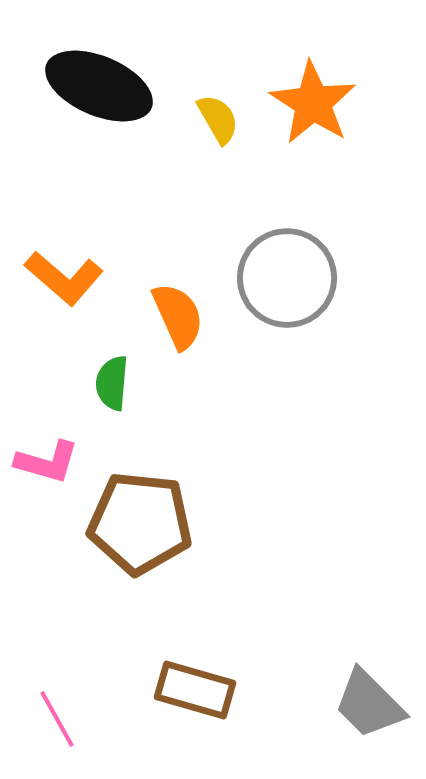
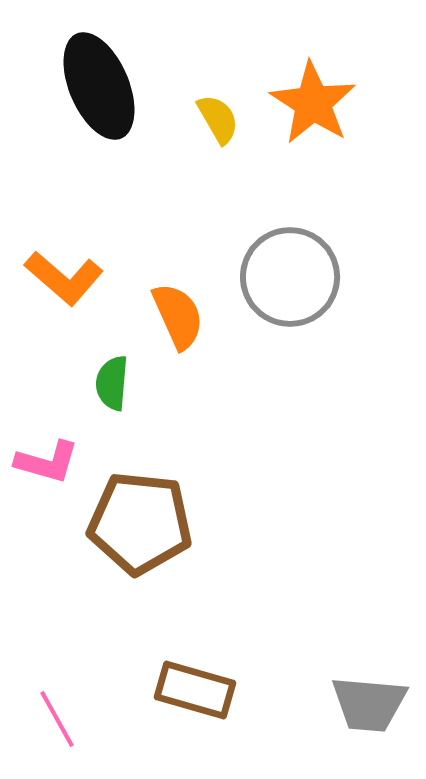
black ellipse: rotated 44 degrees clockwise
gray circle: moved 3 px right, 1 px up
gray trapezoid: rotated 40 degrees counterclockwise
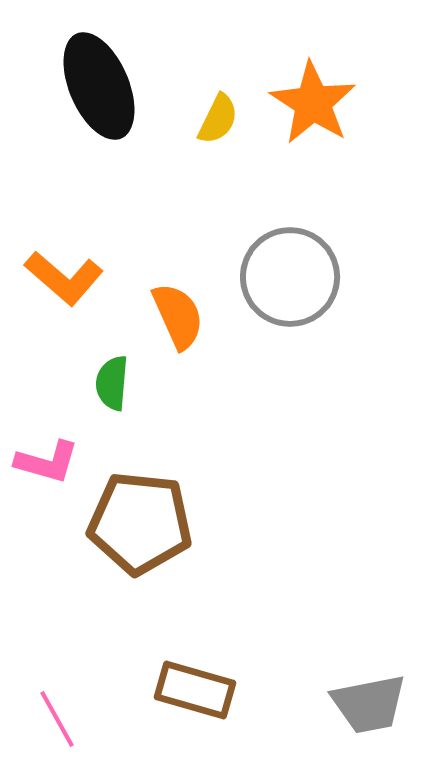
yellow semicircle: rotated 56 degrees clockwise
gray trapezoid: rotated 16 degrees counterclockwise
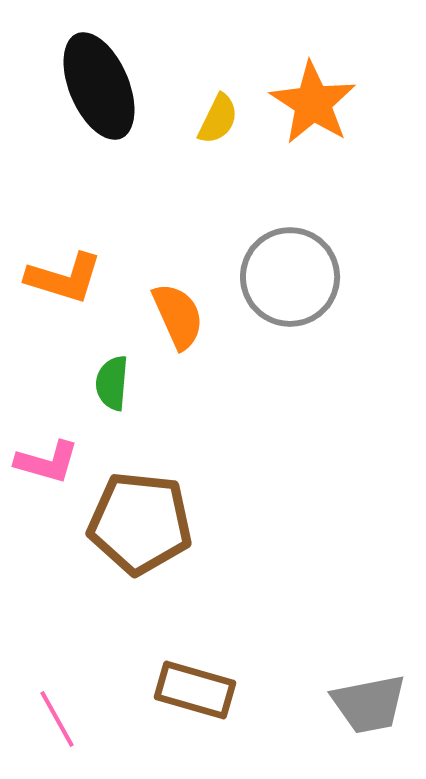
orange L-shape: rotated 24 degrees counterclockwise
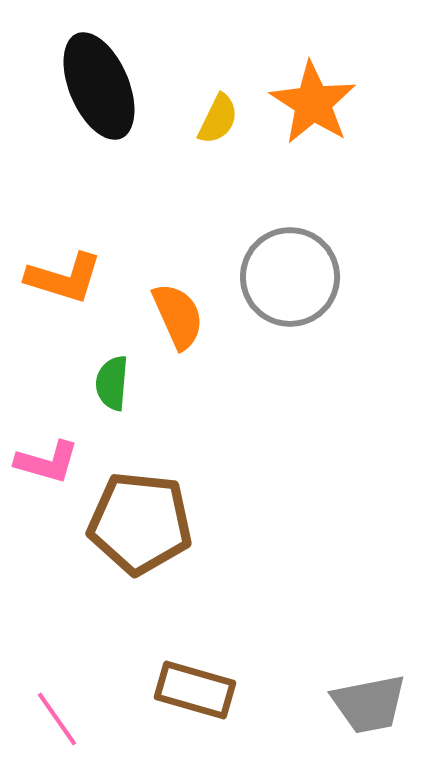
pink line: rotated 6 degrees counterclockwise
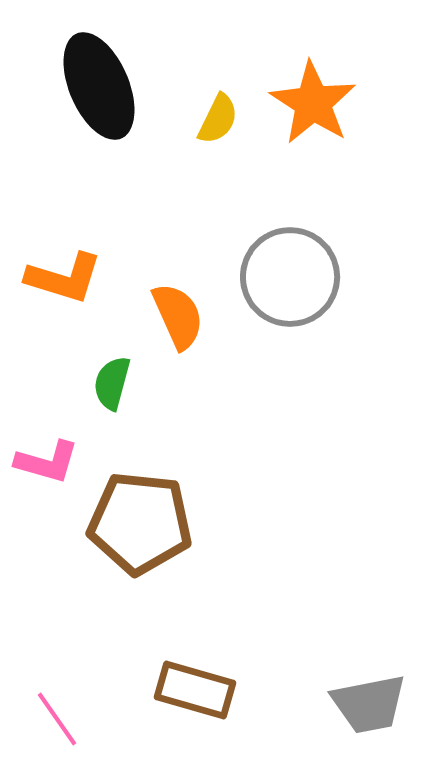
green semicircle: rotated 10 degrees clockwise
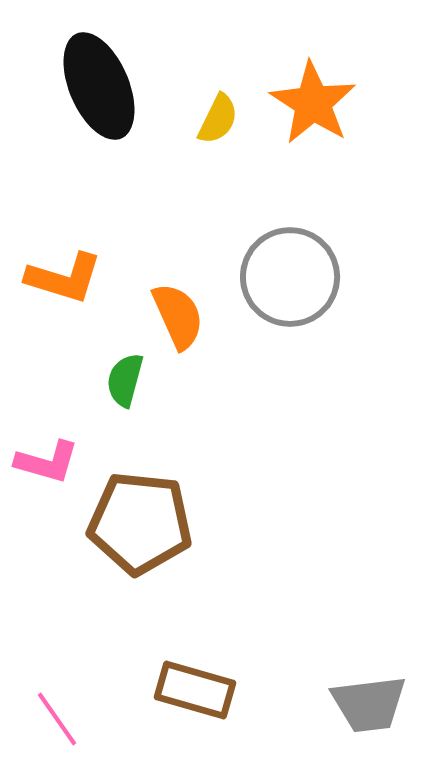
green semicircle: moved 13 px right, 3 px up
gray trapezoid: rotated 4 degrees clockwise
